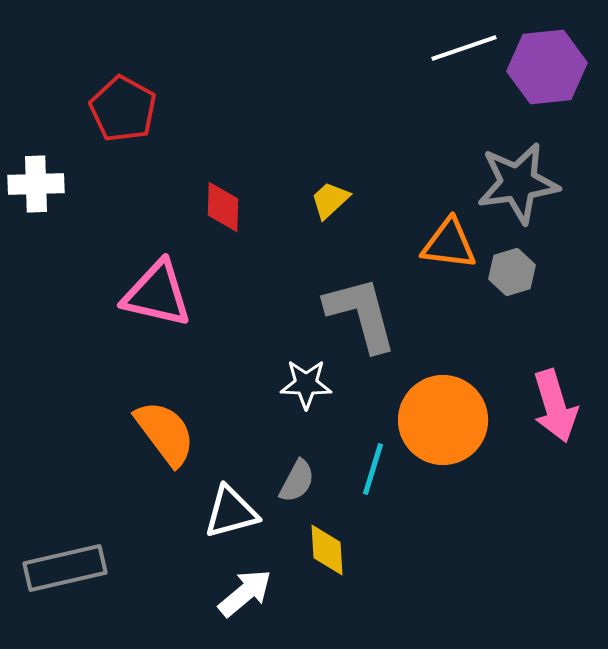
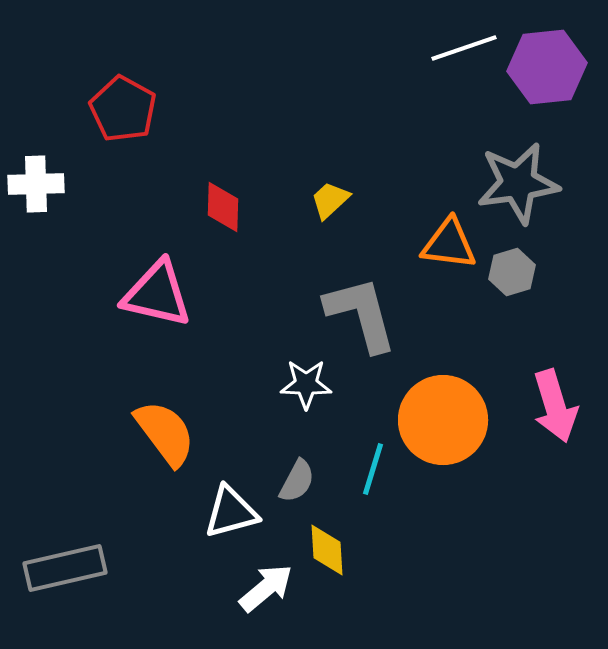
white arrow: moved 21 px right, 5 px up
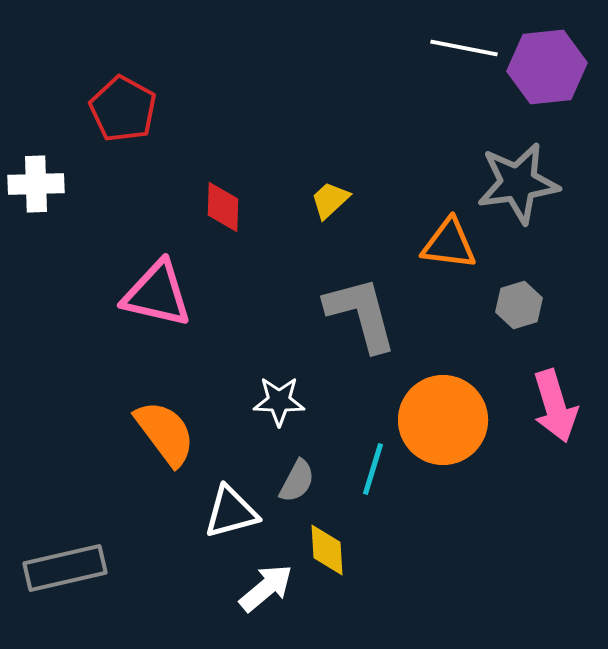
white line: rotated 30 degrees clockwise
gray hexagon: moved 7 px right, 33 px down
white star: moved 27 px left, 17 px down
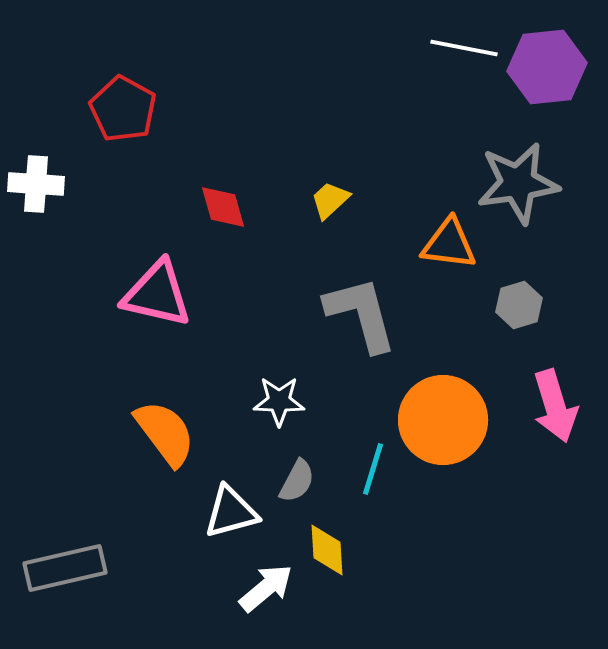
white cross: rotated 6 degrees clockwise
red diamond: rotated 18 degrees counterclockwise
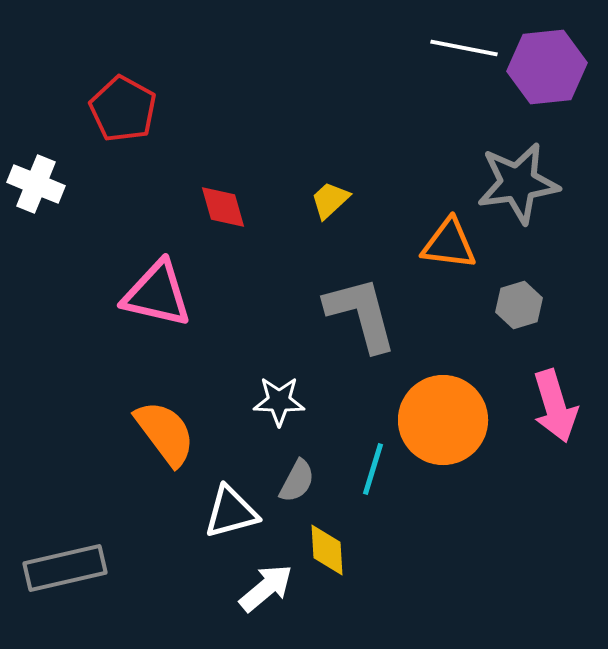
white cross: rotated 18 degrees clockwise
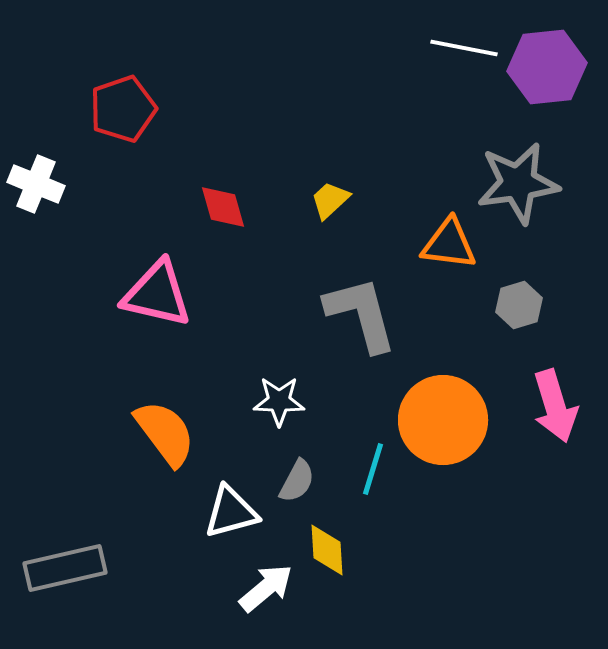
red pentagon: rotated 24 degrees clockwise
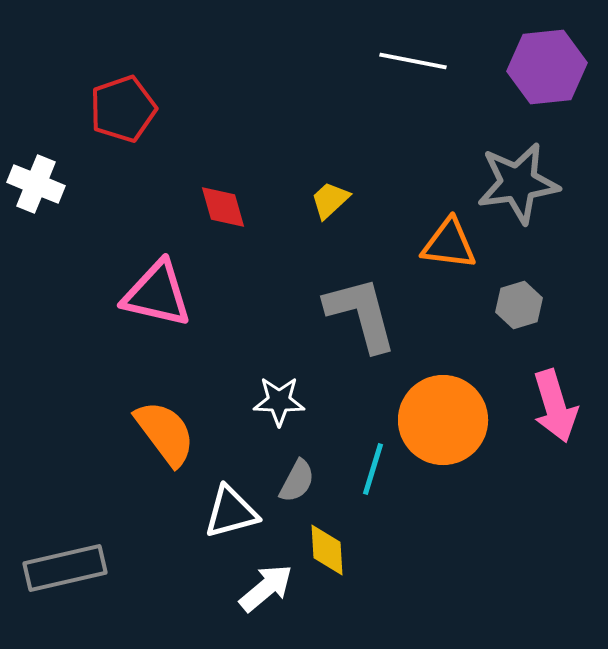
white line: moved 51 px left, 13 px down
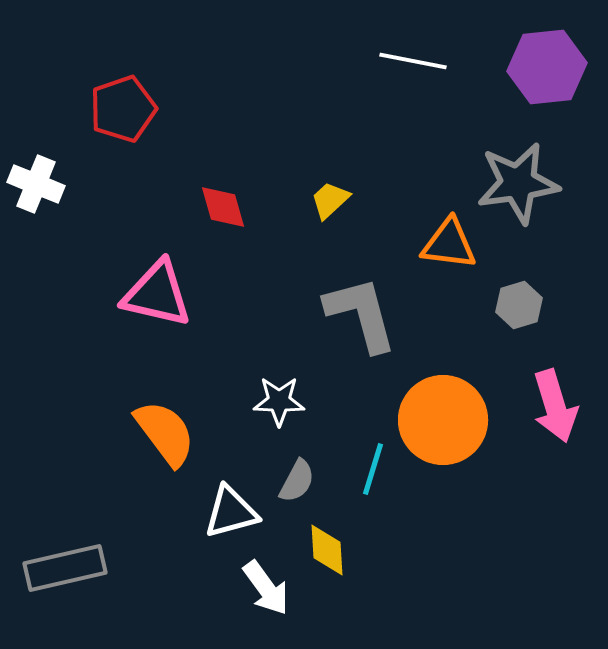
white arrow: rotated 94 degrees clockwise
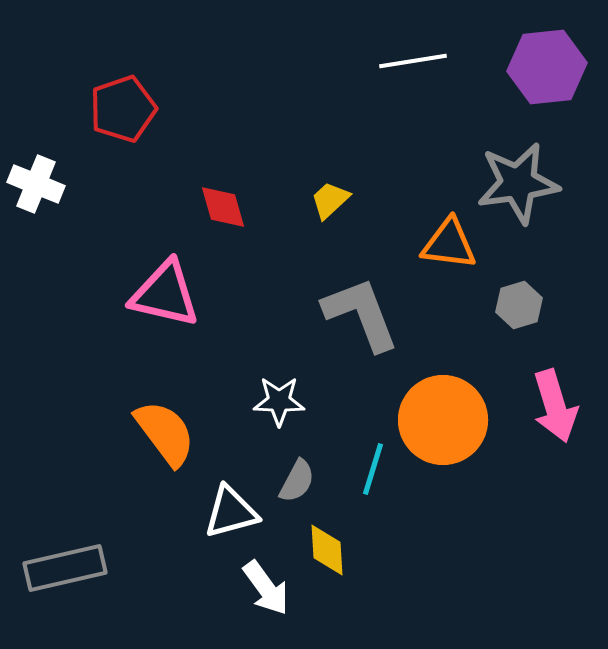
white line: rotated 20 degrees counterclockwise
pink triangle: moved 8 px right
gray L-shape: rotated 6 degrees counterclockwise
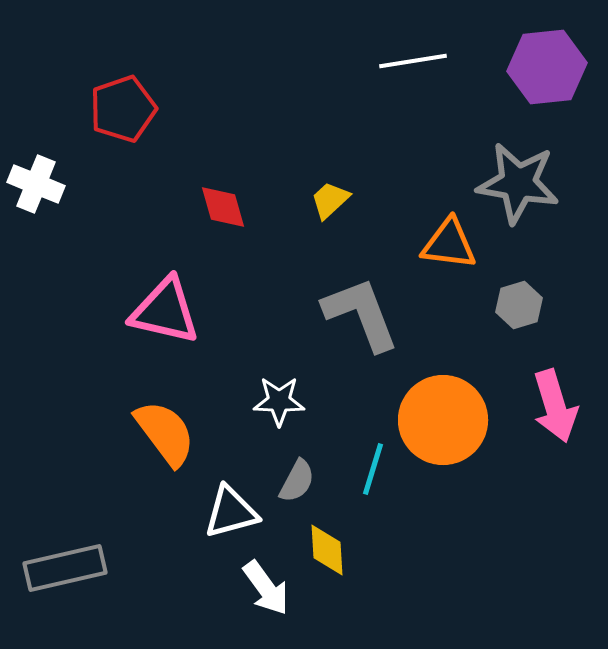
gray star: rotated 18 degrees clockwise
pink triangle: moved 17 px down
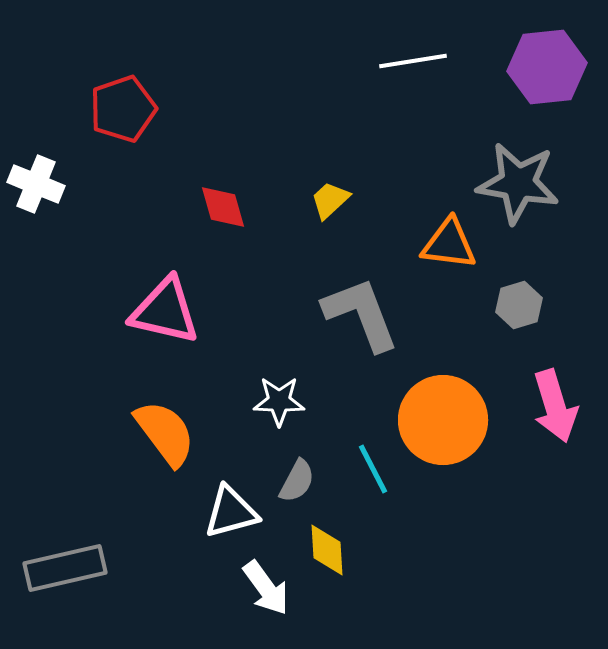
cyan line: rotated 44 degrees counterclockwise
